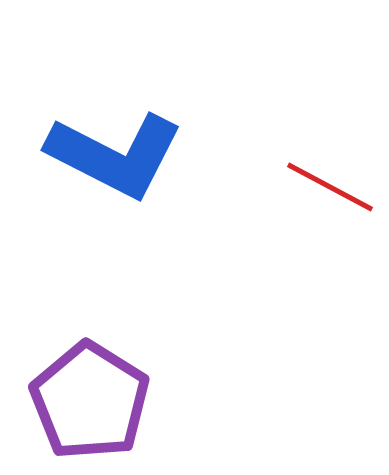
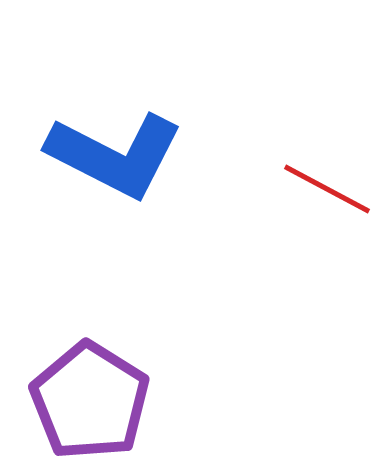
red line: moved 3 px left, 2 px down
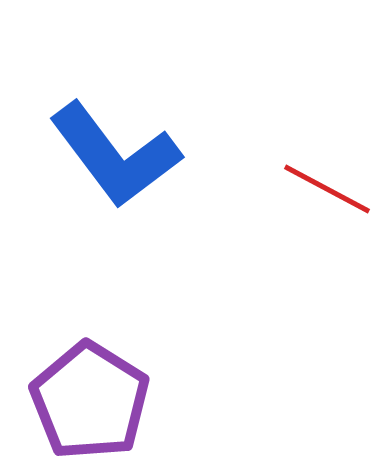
blue L-shape: rotated 26 degrees clockwise
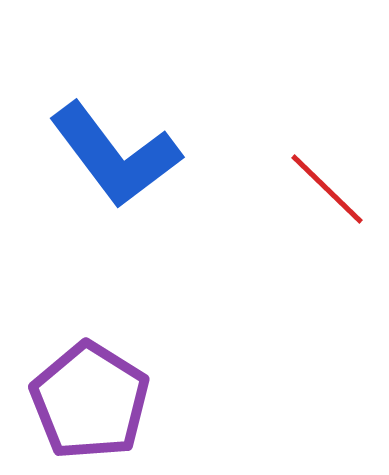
red line: rotated 16 degrees clockwise
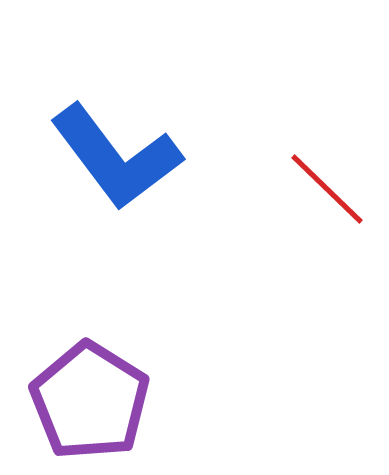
blue L-shape: moved 1 px right, 2 px down
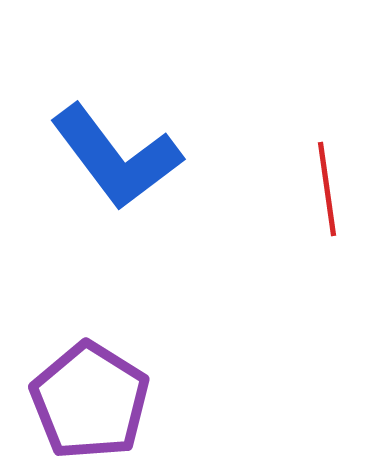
red line: rotated 38 degrees clockwise
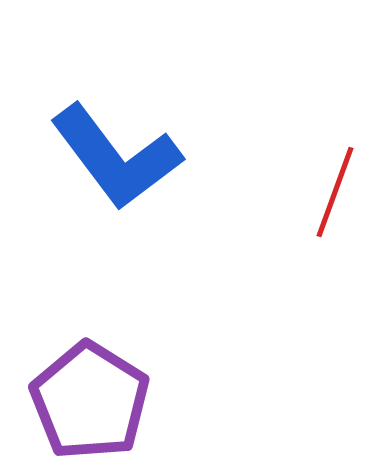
red line: moved 8 px right, 3 px down; rotated 28 degrees clockwise
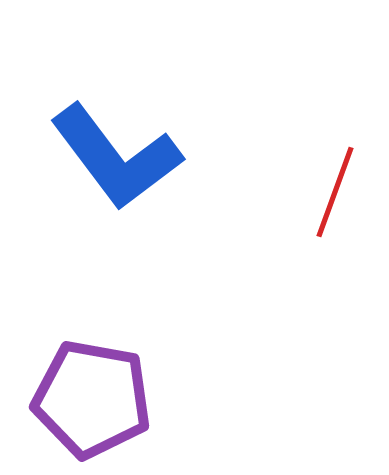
purple pentagon: moved 2 px right, 2 px up; rotated 22 degrees counterclockwise
